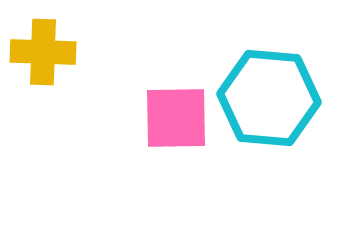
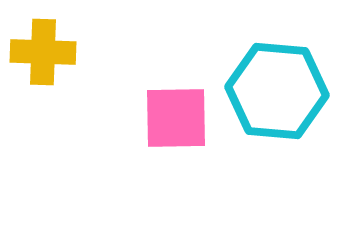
cyan hexagon: moved 8 px right, 7 px up
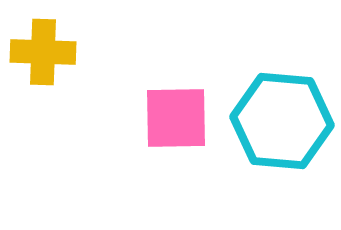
cyan hexagon: moved 5 px right, 30 px down
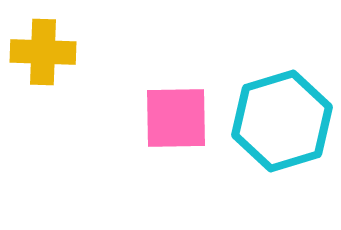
cyan hexagon: rotated 22 degrees counterclockwise
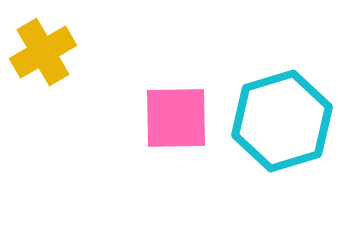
yellow cross: rotated 32 degrees counterclockwise
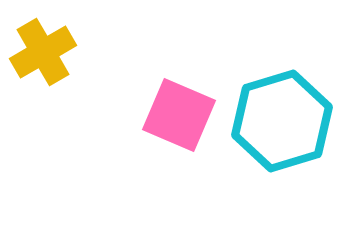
pink square: moved 3 px right, 3 px up; rotated 24 degrees clockwise
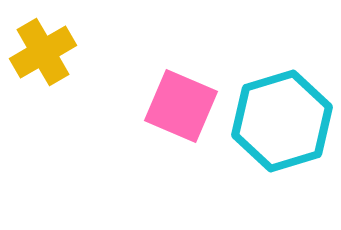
pink square: moved 2 px right, 9 px up
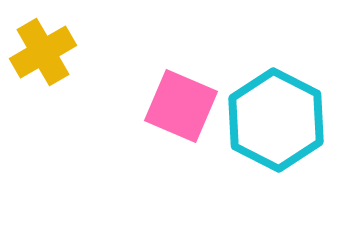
cyan hexagon: moved 6 px left, 1 px up; rotated 16 degrees counterclockwise
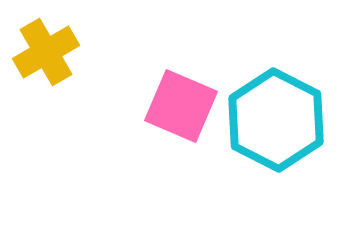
yellow cross: moved 3 px right
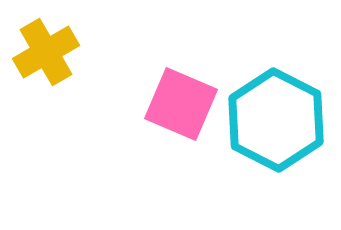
pink square: moved 2 px up
